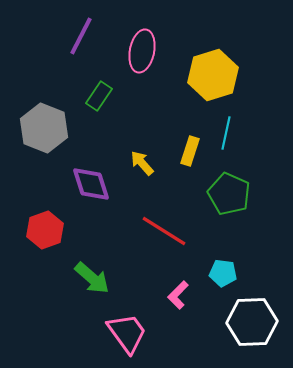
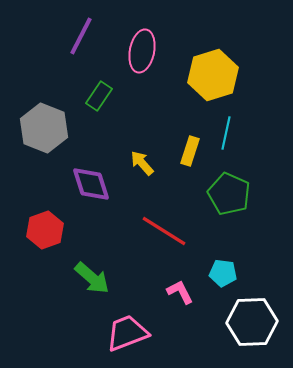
pink L-shape: moved 2 px right, 3 px up; rotated 108 degrees clockwise
pink trapezoid: rotated 75 degrees counterclockwise
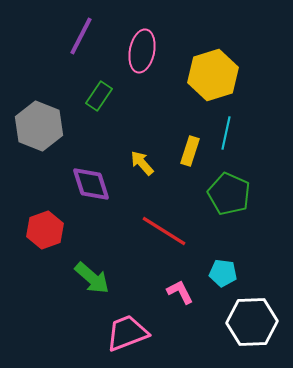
gray hexagon: moved 5 px left, 2 px up
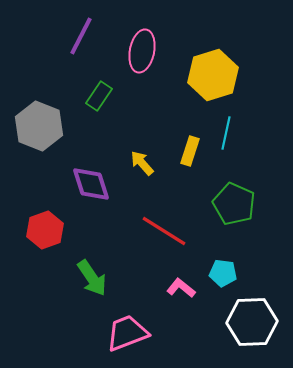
green pentagon: moved 5 px right, 10 px down
green arrow: rotated 15 degrees clockwise
pink L-shape: moved 1 px right, 4 px up; rotated 24 degrees counterclockwise
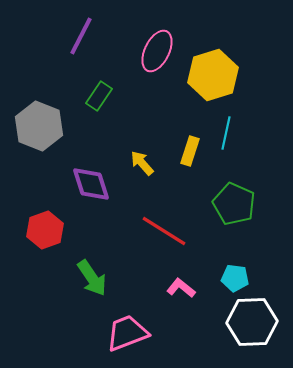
pink ellipse: moved 15 px right; rotated 15 degrees clockwise
cyan pentagon: moved 12 px right, 5 px down
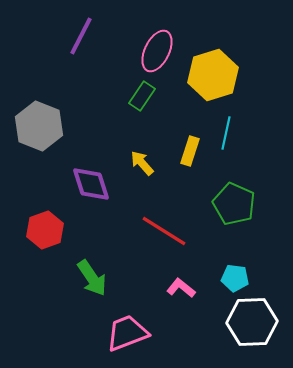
green rectangle: moved 43 px right
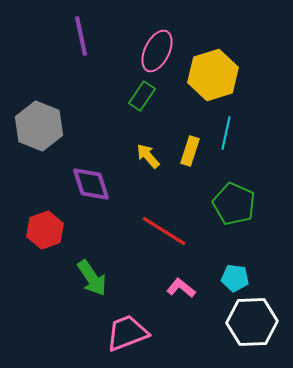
purple line: rotated 39 degrees counterclockwise
yellow arrow: moved 6 px right, 7 px up
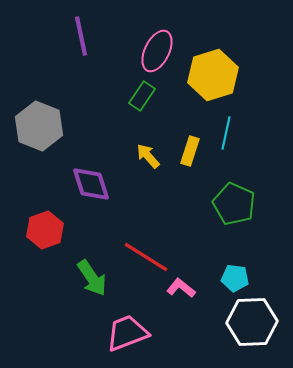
red line: moved 18 px left, 26 px down
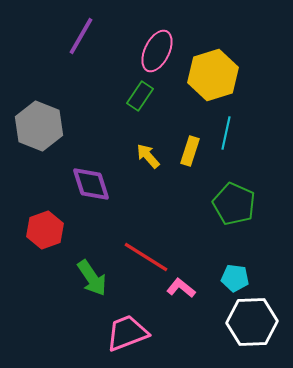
purple line: rotated 42 degrees clockwise
green rectangle: moved 2 px left
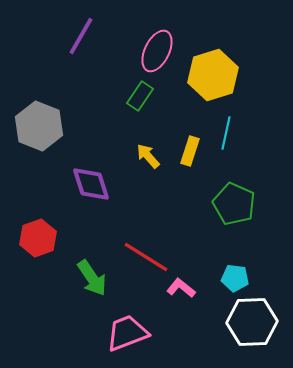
red hexagon: moved 7 px left, 8 px down
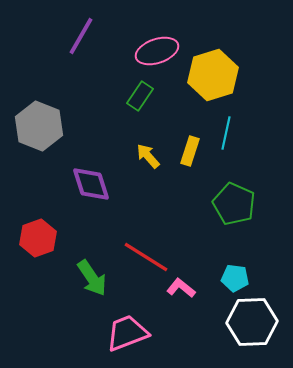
pink ellipse: rotated 45 degrees clockwise
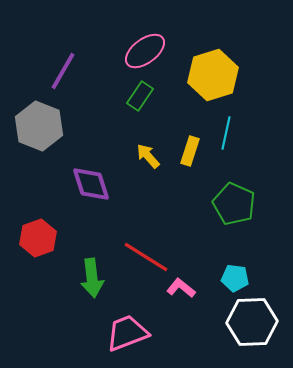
purple line: moved 18 px left, 35 px down
pink ellipse: moved 12 px left; rotated 18 degrees counterclockwise
green arrow: rotated 27 degrees clockwise
